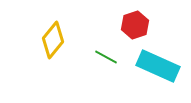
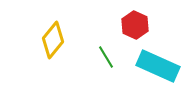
red hexagon: rotated 16 degrees counterclockwise
green line: rotated 30 degrees clockwise
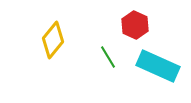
green line: moved 2 px right
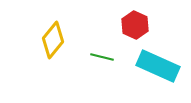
green line: moved 6 px left; rotated 45 degrees counterclockwise
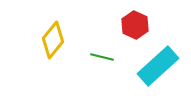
cyan rectangle: rotated 66 degrees counterclockwise
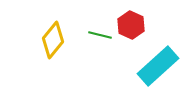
red hexagon: moved 4 px left
green line: moved 2 px left, 22 px up
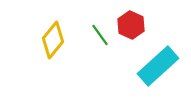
green line: rotated 40 degrees clockwise
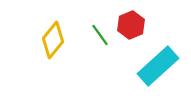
red hexagon: rotated 12 degrees clockwise
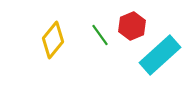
red hexagon: moved 1 px right, 1 px down
cyan rectangle: moved 2 px right, 11 px up
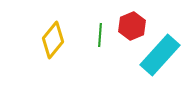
green line: rotated 40 degrees clockwise
cyan rectangle: rotated 6 degrees counterclockwise
